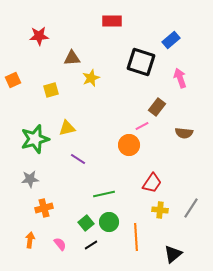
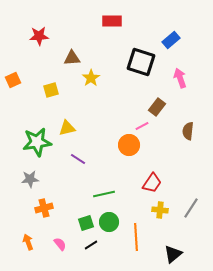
yellow star: rotated 12 degrees counterclockwise
brown semicircle: moved 4 px right, 2 px up; rotated 90 degrees clockwise
green star: moved 2 px right, 3 px down; rotated 8 degrees clockwise
green square: rotated 21 degrees clockwise
orange arrow: moved 2 px left, 2 px down; rotated 28 degrees counterclockwise
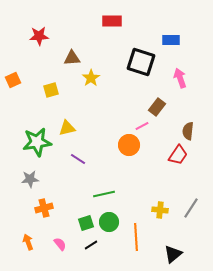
blue rectangle: rotated 42 degrees clockwise
red trapezoid: moved 26 px right, 28 px up
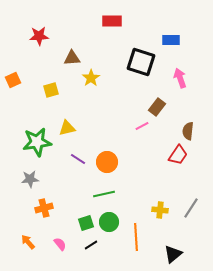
orange circle: moved 22 px left, 17 px down
orange arrow: rotated 21 degrees counterclockwise
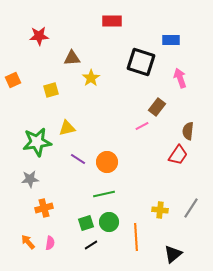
pink semicircle: moved 10 px left, 1 px up; rotated 48 degrees clockwise
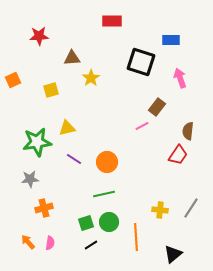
purple line: moved 4 px left
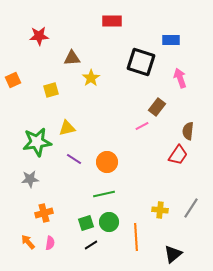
orange cross: moved 5 px down
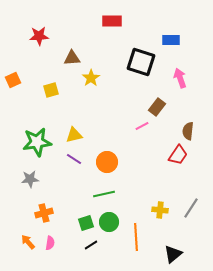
yellow triangle: moved 7 px right, 7 px down
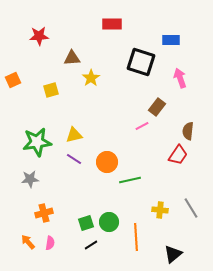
red rectangle: moved 3 px down
green line: moved 26 px right, 14 px up
gray line: rotated 65 degrees counterclockwise
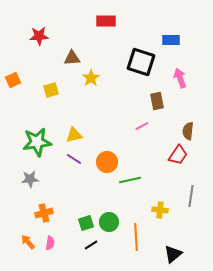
red rectangle: moved 6 px left, 3 px up
brown rectangle: moved 6 px up; rotated 48 degrees counterclockwise
gray line: moved 12 px up; rotated 40 degrees clockwise
